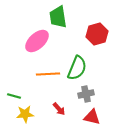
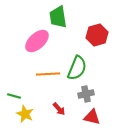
red hexagon: moved 1 px down
yellow star: rotated 30 degrees clockwise
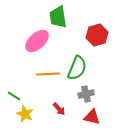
green line: rotated 16 degrees clockwise
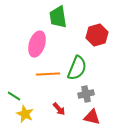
pink ellipse: moved 3 px down; rotated 30 degrees counterclockwise
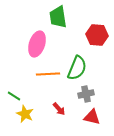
red hexagon: rotated 20 degrees clockwise
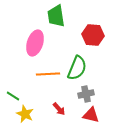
green trapezoid: moved 2 px left, 1 px up
red hexagon: moved 4 px left
pink ellipse: moved 2 px left, 1 px up
green line: moved 1 px left
red triangle: moved 1 px left, 2 px up
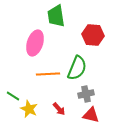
yellow star: moved 4 px right, 5 px up
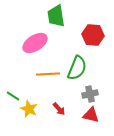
pink ellipse: rotated 40 degrees clockwise
gray cross: moved 4 px right
